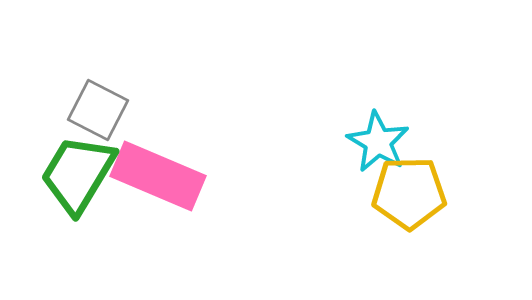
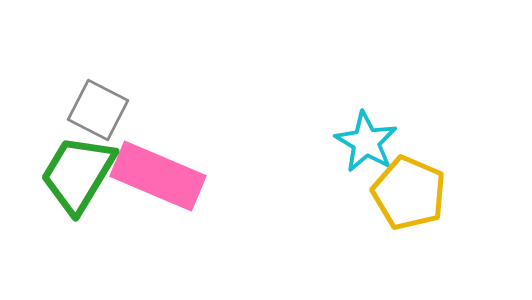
cyan star: moved 12 px left
yellow pentagon: rotated 24 degrees clockwise
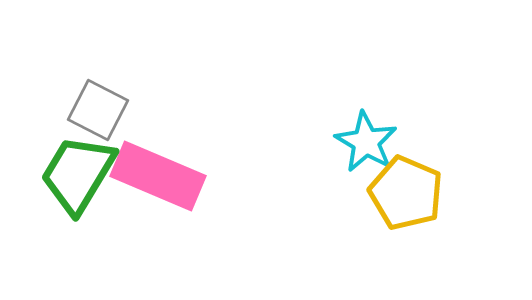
yellow pentagon: moved 3 px left
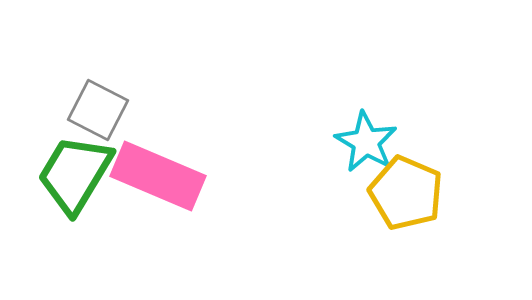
green trapezoid: moved 3 px left
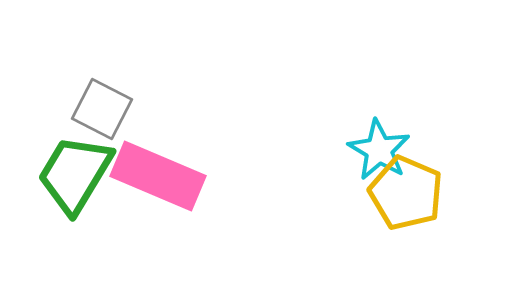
gray square: moved 4 px right, 1 px up
cyan star: moved 13 px right, 8 px down
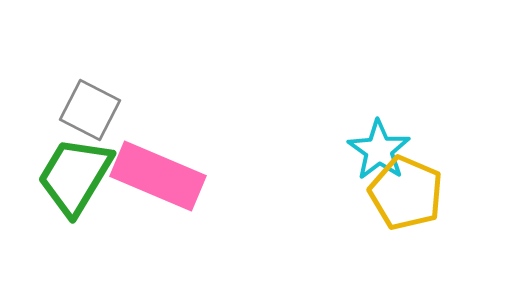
gray square: moved 12 px left, 1 px down
cyan star: rotated 4 degrees clockwise
green trapezoid: moved 2 px down
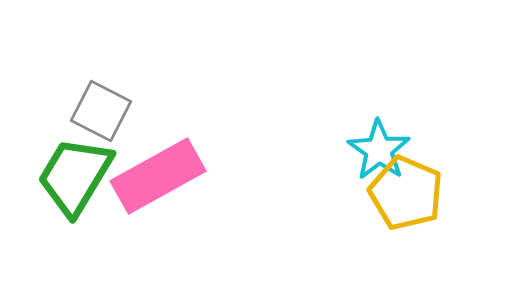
gray square: moved 11 px right, 1 px down
pink rectangle: rotated 52 degrees counterclockwise
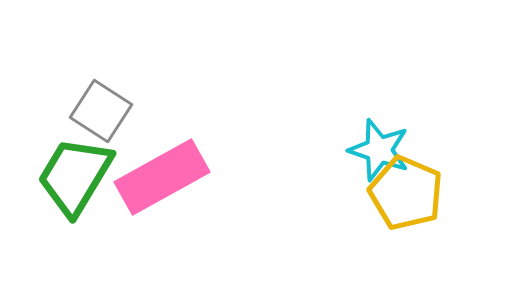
gray square: rotated 6 degrees clockwise
cyan star: rotated 16 degrees counterclockwise
pink rectangle: moved 4 px right, 1 px down
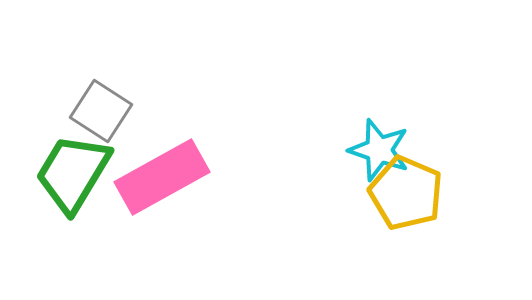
green trapezoid: moved 2 px left, 3 px up
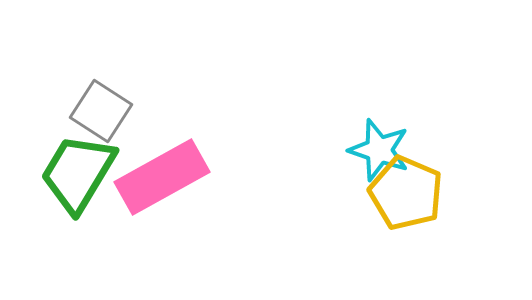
green trapezoid: moved 5 px right
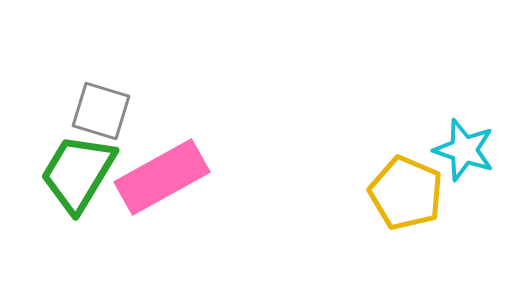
gray square: rotated 16 degrees counterclockwise
cyan star: moved 85 px right
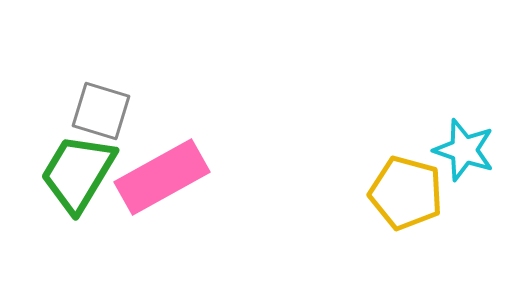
yellow pentagon: rotated 8 degrees counterclockwise
